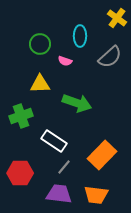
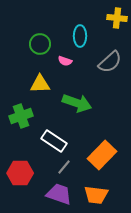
yellow cross: rotated 30 degrees counterclockwise
gray semicircle: moved 5 px down
purple trapezoid: rotated 12 degrees clockwise
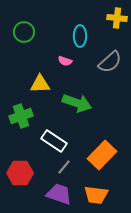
green circle: moved 16 px left, 12 px up
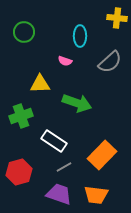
gray line: rotated 21 degrees clockwise
red hexagon: moved 1 px left, 1 px up; rotated 15 degrees counterclockwise
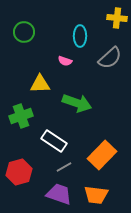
gray semicircle: moved 4 px up
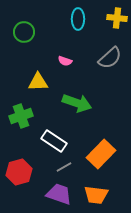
cyan ellipse: moved 2 px left, 17 px up
yellow triangle: moved 2 px left, 2 px up
orange rectangle: moved 1 px left, 1 px up
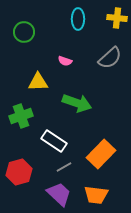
purple trapezoid: rotated 24 degrees clockwise
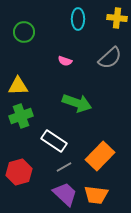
yellow triangle: moved 20 px left, 4 px down
orange rectangle: moved 1 px left, 2 px down
purple trapezoid: moved 6 px right
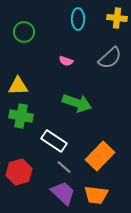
pink semicircle: moved 1 px right
green cross: rotated 30 degrees clockwise
gray line: rotated 70 degrees clockwise
purple trapezoid: moved 2 px left, 1 px up
